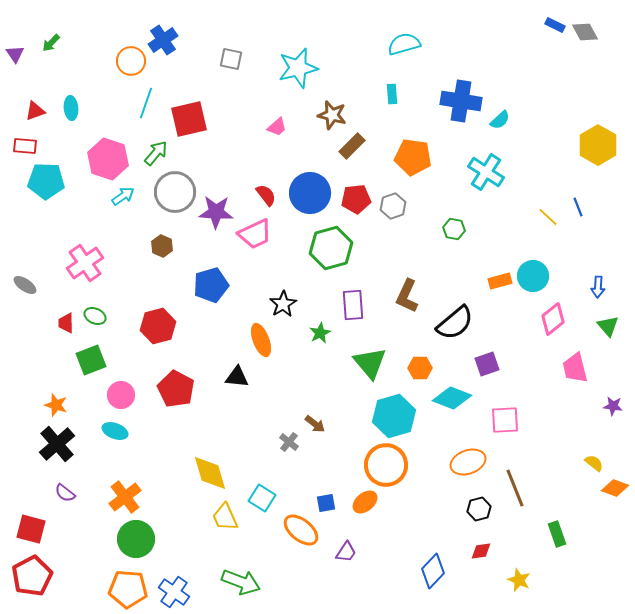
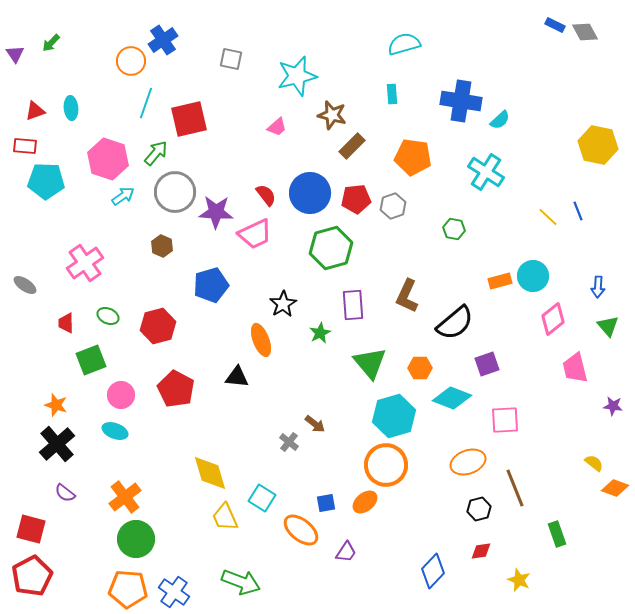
cyan star at (298, 68): moved 1 px left, 8 px down
yellow hexagon at (598, 145): rotated 18 degrees counterclockwise
blue line at (578, 207): moved 4 px down
green ellipse at (95, 316): moved 13 px right
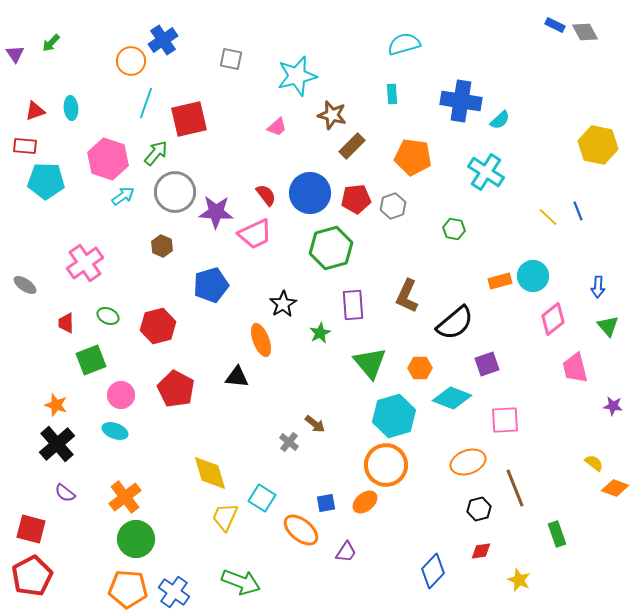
yellow trapezoid at (225, 517): rotated 48 degrees clockwise
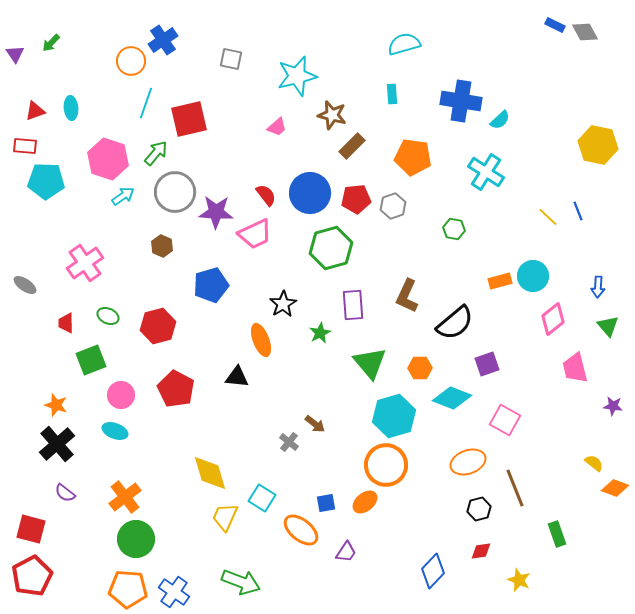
pink square at (505, 420): rotated 32 degrees clockwise
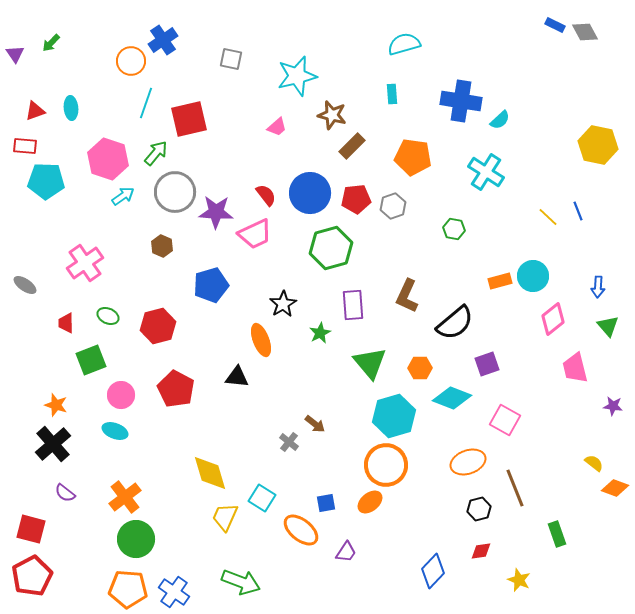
black cross at (57, 444): moved 4 px left
orange ellipse at (365, 502): moved 5 px right
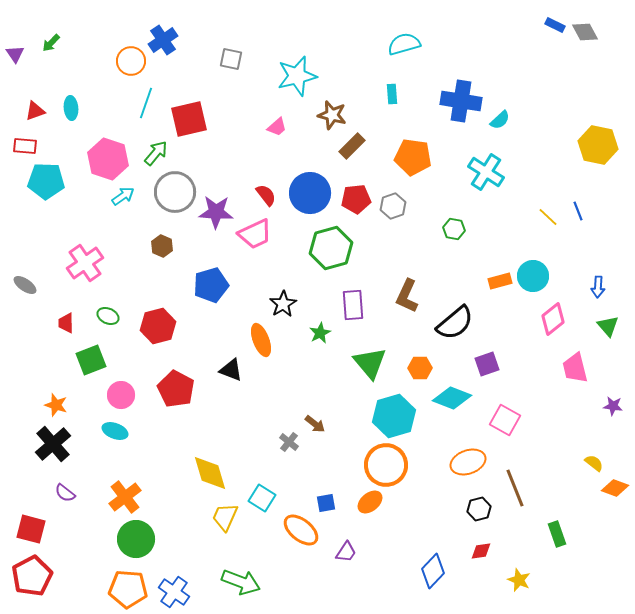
black triangle at (237, 377): moved 6 px left, 7 px up; rotated 15 degrees clockwise
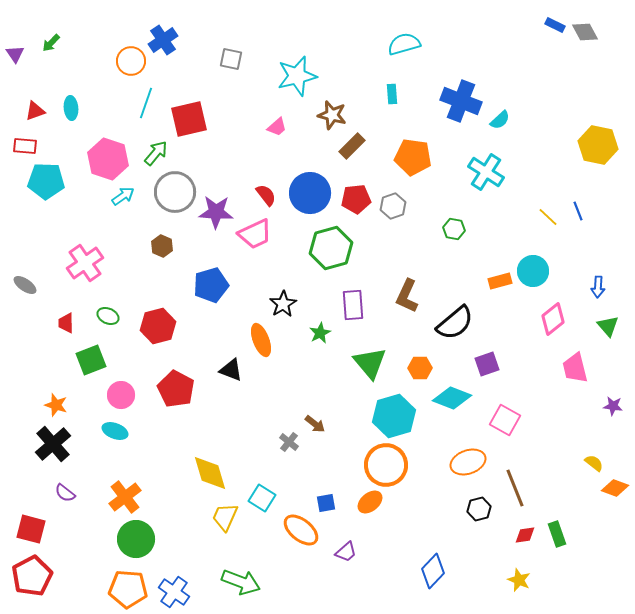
blue cross at (461, 101): rotated 12 degrees clockwise
cyan circle at (533, 276): moved 5 px up
red diamond at (481, 551): moved 44 px right, 16 px up
purple trapezoid at (346, 552): rotated 15 degrees clockwise
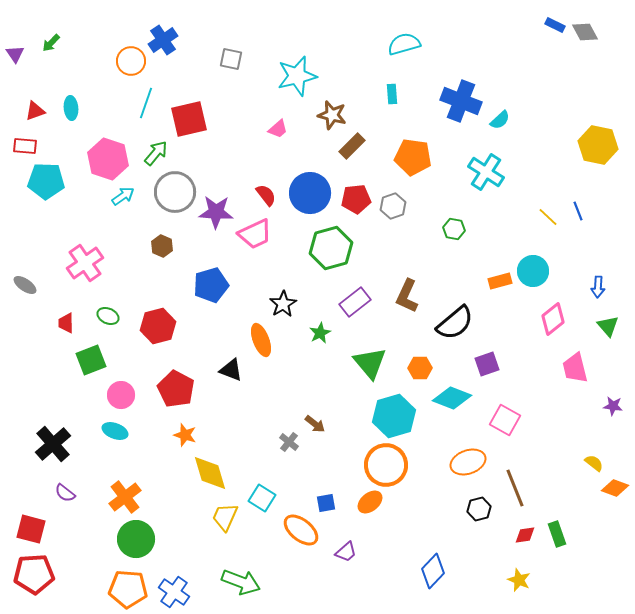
pink trapezoid at (277, 127): moved 1 px right, 2 px down
purple rectangle at (353, 305): moved 2 px right, 3 px up; rotated 56 degrees clockwise
orange star at (56, 405): moved 129 px right, 30 px down
red pentagon at (32, 576): moved 2 px right, 2 px up; rotated 24 degrees clockwise
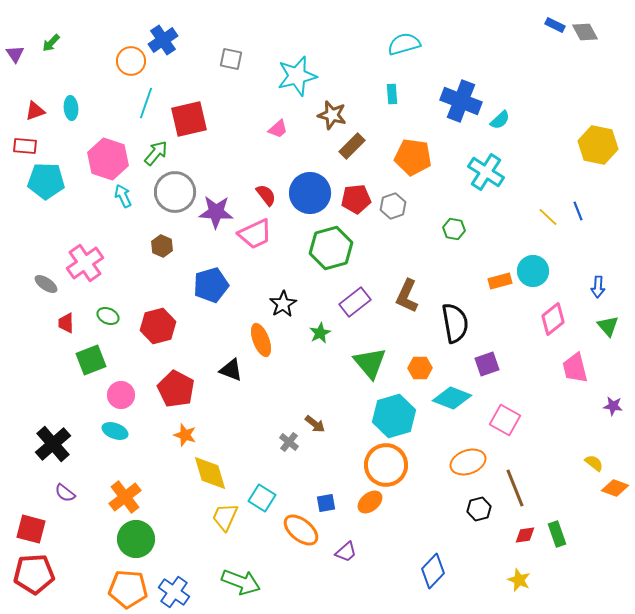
cyan arrow at (123, 196): rotated 80 degrees counterclockwise
gray ellipse at (25, 285): moved 21 px right, 1 px up
black semicircle at (455, 323): rotated 60 degrees counterclockwise
